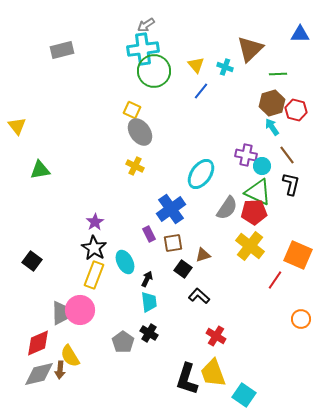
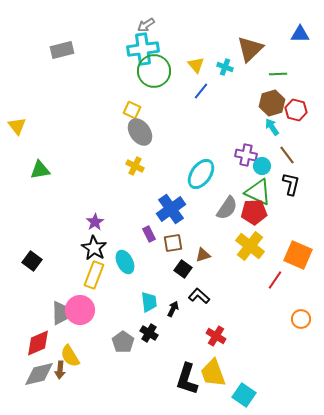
black arrow at (147, 279): moved 26 px right, 30 px down
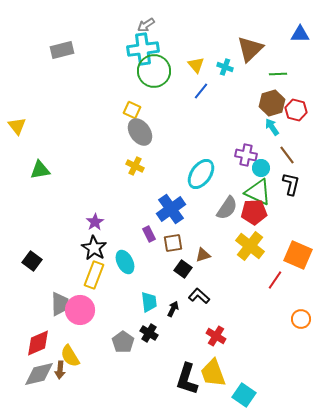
cyan circle at (262, 166): moved 1 px left, 2 px down
gray trapezoid at (61, 313): moved 1 px left, 9 px up
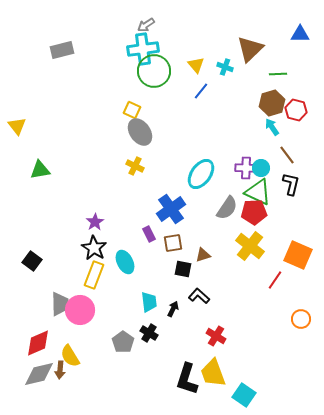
purple cross at (246, 155): moved 13 px down; rotated 10 degrees counterclockwise
black square at (183, 269): rotated 24 degrees counterclockwise
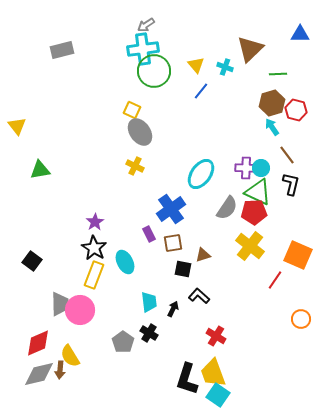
cyan square at (244, 395): moved 26 px left
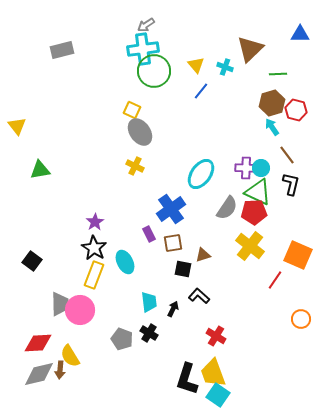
gray pentagon at (123, 342): moved 1 px left, 3 px up; rotated 15 degrees counterclockwise
red diamond at (38, 343): rotated 20 degrees clockwise
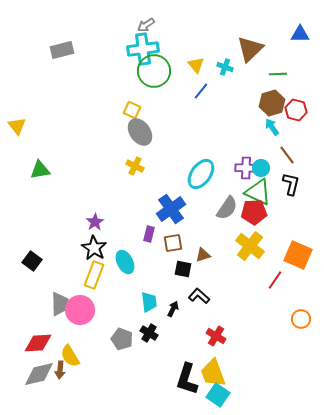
purple rectangle at (149, 234): rotated 42 degrees clockwise
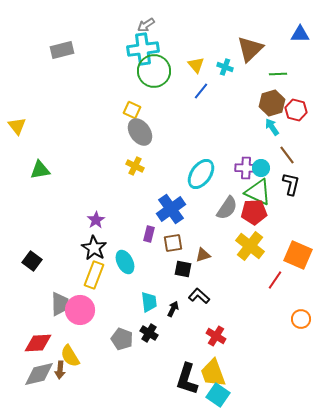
purple star at (95, 222): moved 1 px right, 2 px up
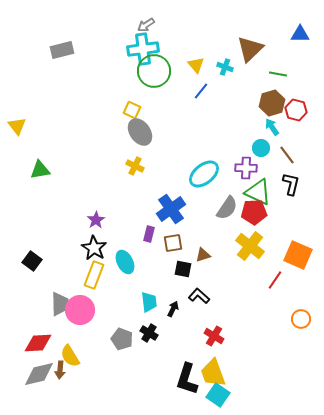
green line at (278, 74): rotated 12 degrees clockwise
cyan circle at (261, 168): moved 20 px up
cyan ellipse at (201, 174): moved 3 px right; rotated 16 degrees clockwise
red cross at (216, 336): moved 2 px left
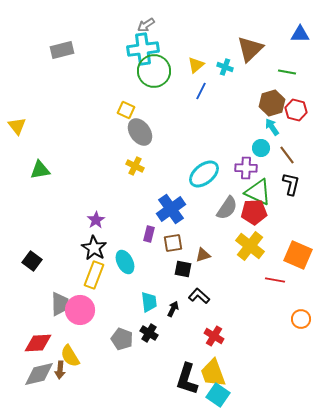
yellow triangle at (196, 65): rotated 30 degrees clockwise
green line at (278, 74): moved 9 px right, 2 px up
blue line at (201, 91): rotated 12 degrees counterclockwise
yellow square at (132, 110): moved 6 px left
red line at (275, 280): rotated 66 degrees clockwise
